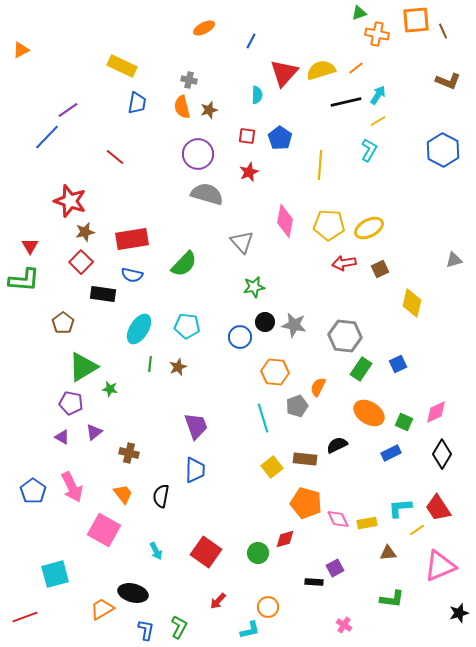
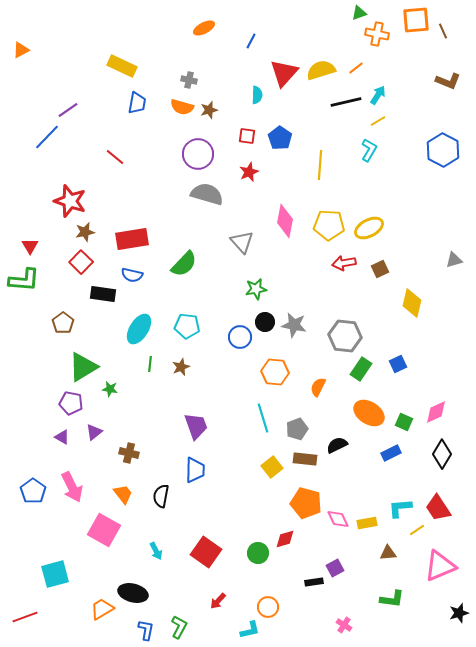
orange semicircle at (182, 107): rotated 60 degrees counterclockwise
green star at (254, 287): moved 2 px right, 2 px down
brown star at (178, 367): moved 3 px right
gray pentagon at (297, 406): moved 23 px down
black rectangle at (314, 582): rotated 12 degrees counterclockwise
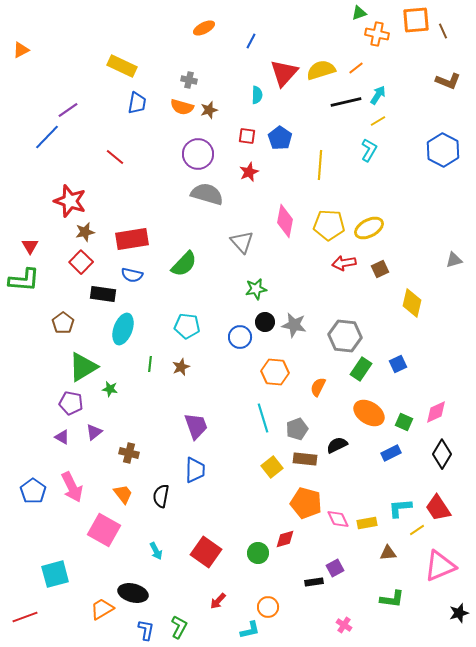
cyan ellipse at (139, 329): moved 16 px left; rotated 12 degrees counterclockwise
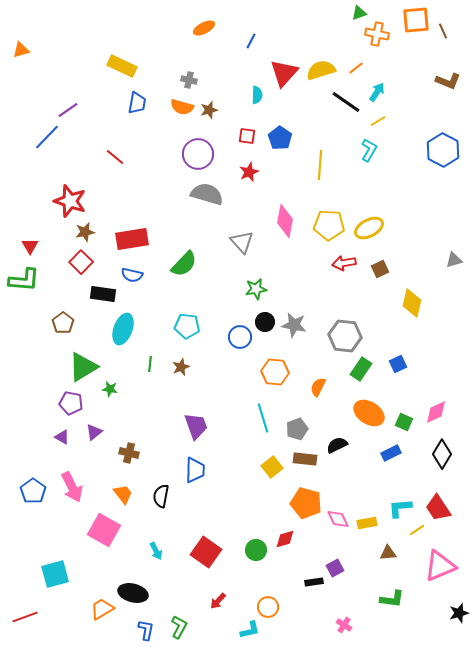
orange triangle at (21, 50): rotated 12 degrees clockwise
cyan arrow at (378, 95): moved 1 px left, 3 px up
black line at (346, 102): rotated 48 degrees clockwise
green circle at (258, 553): moved 2 px left, 3 px up
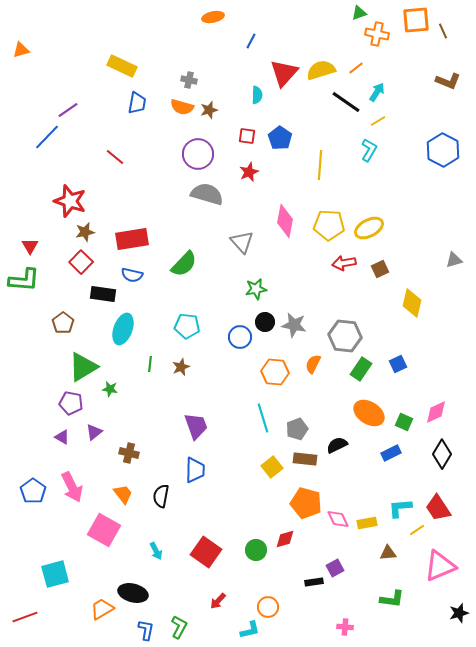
orange ellipse at (204, 28): moved 9 px right, 11 px up; rotated 15 degrees clockwise
orange semicircle at (318, 387): moved 5 px left, 23 px up
pink cross at (344, 625): moved 1 px right, 2 px down; rotated 28 degrees counterclockwise
